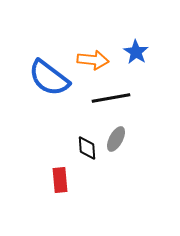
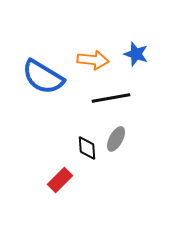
blue star: moved 2 px down; rotated 15 degrees counterclockwise
blue semicircle: moved 6 px left, 1 px up; rotated 6 degrees counterclockwise
red rectangle: rotated 50 degrees clockwise
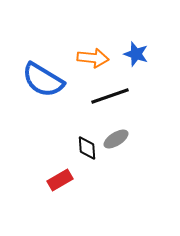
orange arrow: moved 2 px up
blue semicircle: moved 3 px down
black line: moved 1 px left, 2 px up; rotated 9 degrees counterclockwise
gray ellipse: rotated 30 degrees clockwise
red rectangle: rotated 15 degrees clockwise
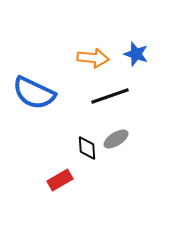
blue semicircle: moved 9 px left, 13 px down; rotated 6 degrees counterclockwise
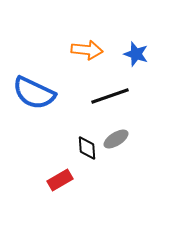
orange arrow: moved 6 px left, 8 px up
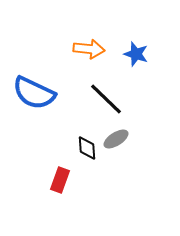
orange arrow: moved 2 px right, 1 px up
black line: moved 4 px left, 3 px down; rotated 63 degrees clockwise
red rectangle: rotated 40 degrees counterclockwise
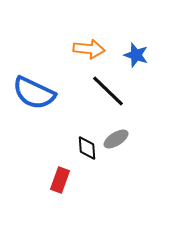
blue star: moved 1 px down
black line: moved 2 px right, 8 px up
